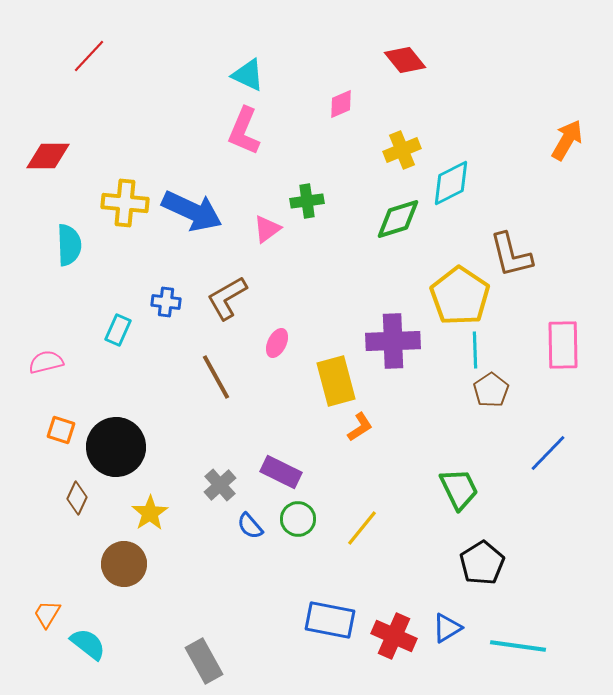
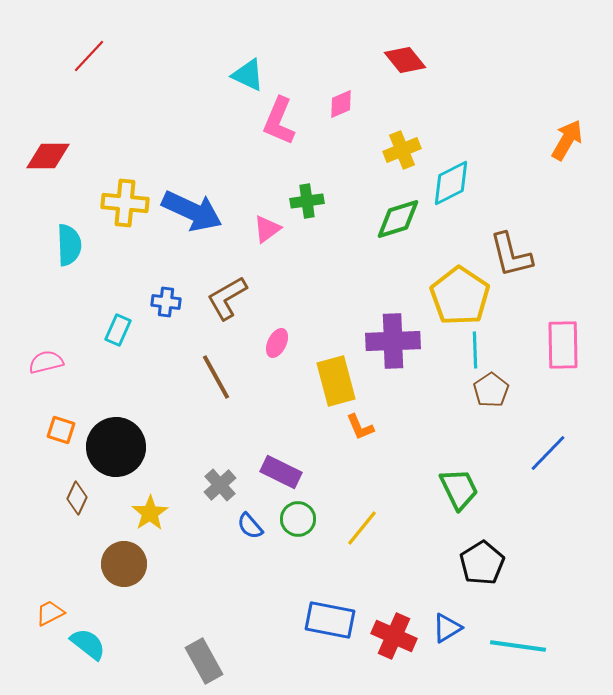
pink L-shape at (244, 131): moved 35 px right, 10 px up
orange L-shape at (360, 427): rotated 100 degrees clockwise
orange trapezoid at (47, 614): moved 3 px right, 1 px up; rotated 32 degrees clockwise
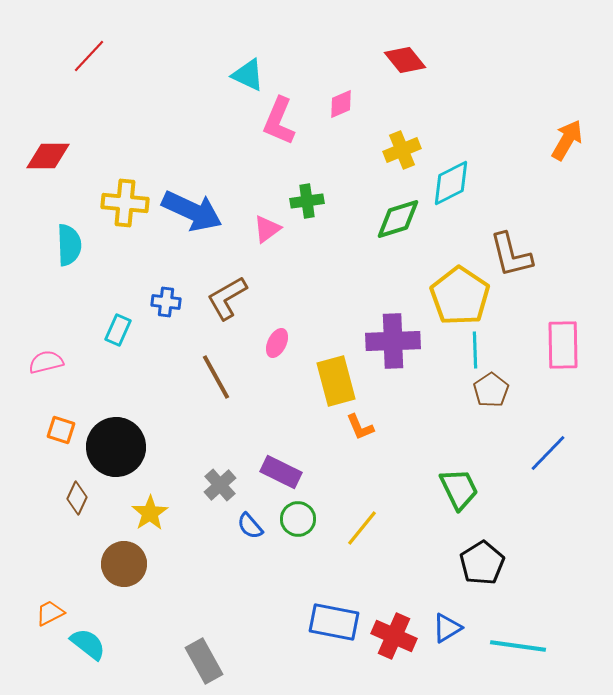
blue rectangle at (330, 620): moved 4 px right, 2 px down
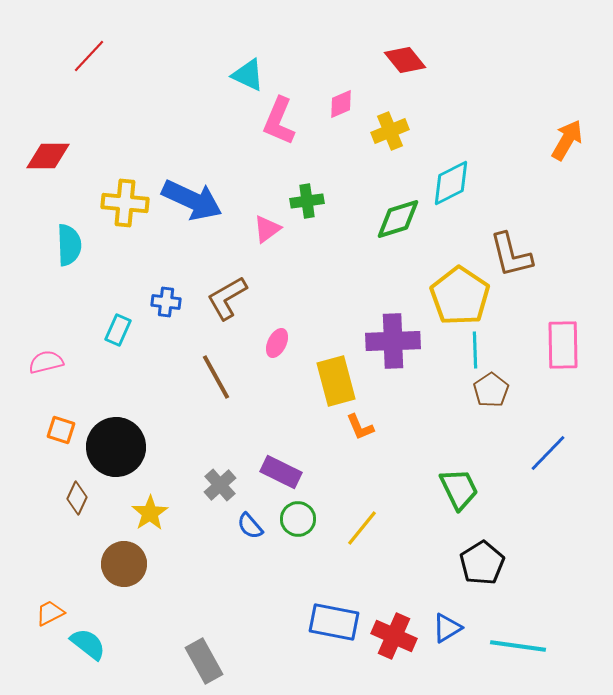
yellow cross at (402, 150): moved 12 px left, 19 px up
blue arrow at (192, 211): moved 11 px up
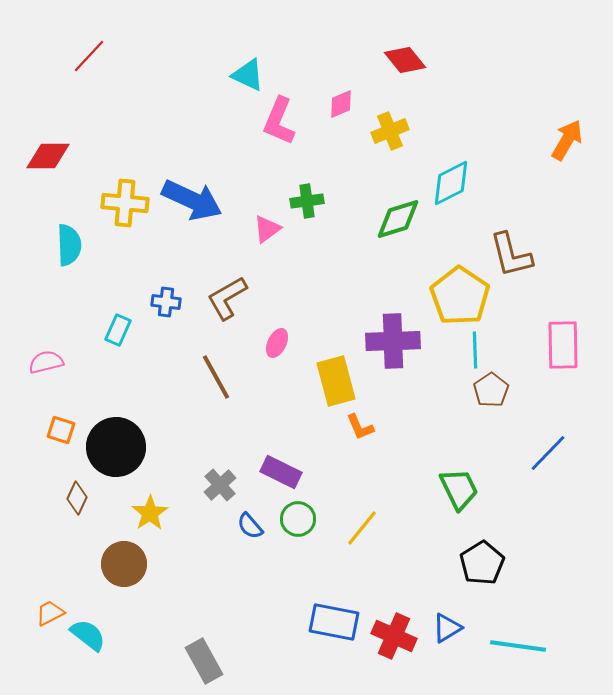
cyan semicircle at (88, 644): moved 9 px up
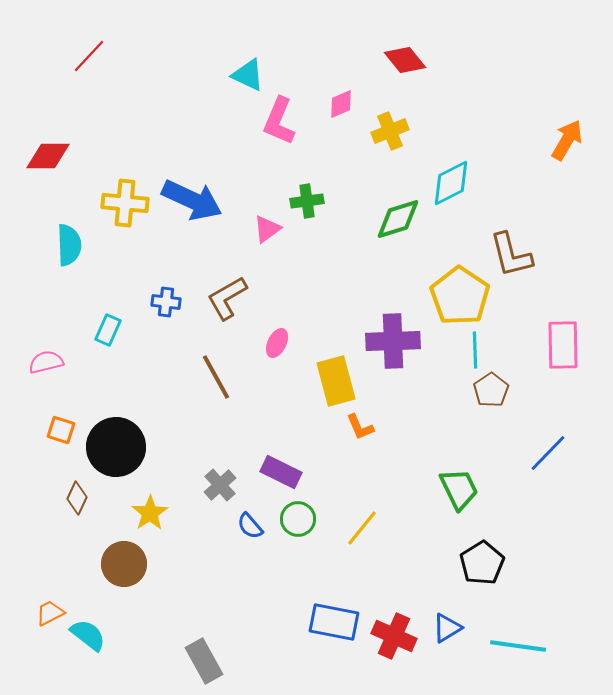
cyan rectangle at (118, 330): moved 10 px left
